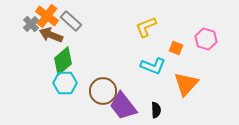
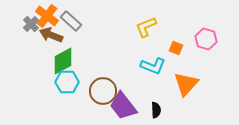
green diamond: rotated 12 degrees clockwise
cyan hexagon: moved 2 px right, 1 px up
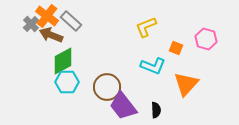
brown circle: moved 4 px right, 4 px up
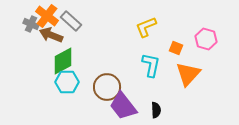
gray cross: rotated 21 degrees counterclockwise
cyan L-shape: moved 2 px left, 1 px up; rotated 100 degrees counterclockwise
orange triangle: moved 2 px right, 10 px up
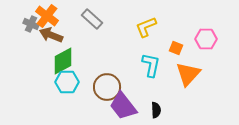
gray rectangle: moved 21 px right, 2 px up
pink hexagon: rotated 15 degrees counterclockwise
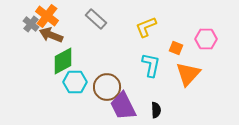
gray rectangle: moved 4 px right
gray cross: rotated 14 degrees clockwise
cyan hexagon: moved 8 px right
purple trapezoid: rotated 12 degrees clockwise
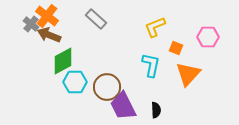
yellow L-shape: moved 9 px right
brown arrow: moved 2 px left
pink hexagon: moved 2 px right, 2 px up
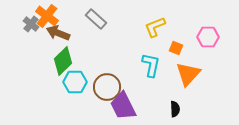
brown arrow: moved 9 px right, 2 px up
green diamond: rotated 16 degrees counterclockwise
black semicircle: moved 19 px right, 1 px up
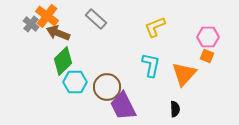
orange square: moved 31 px right, 8 px down
orange triangle: moved 4 px left
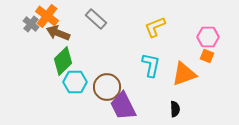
orange triangle: rotated 28 degrees clockwise
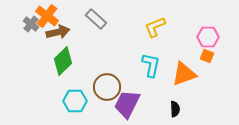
brown arrow: moved 1 px up; rotated 145 degrees clockwise
cyan hexagon: moved 19 px down
purple trapezoid: moved 4 px right, 2 px up; rotated 52 degrees clockwise
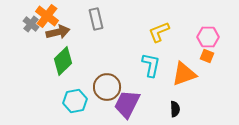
gray rectangle: rotated 35 degrees clockwise
yellow L-shape: moved 4 px right, 5 px down
cyan hexagon: rotated 10 degrees counterclockwise
